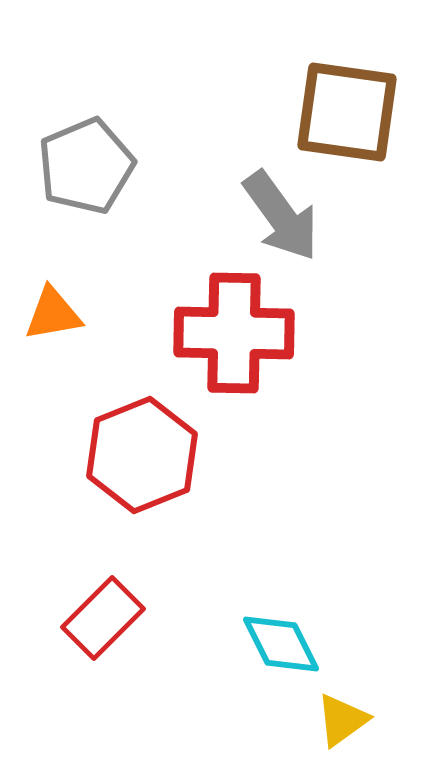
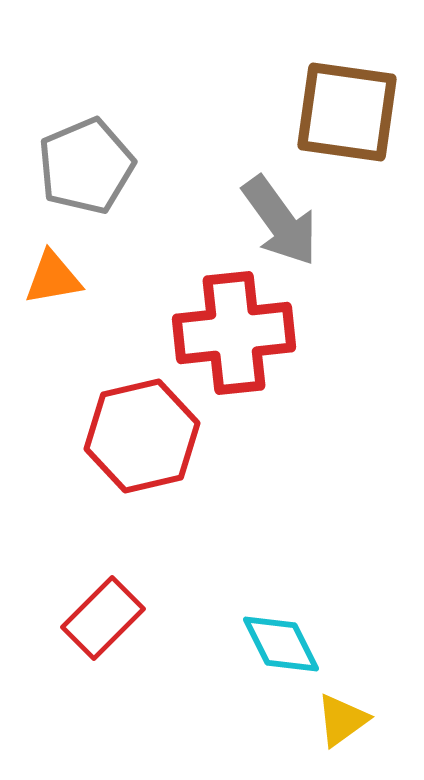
gray arrow: moved 1 px left, 5 px down
orange triangle: moved 36 px up
red cross: rotated 7 degrees counterclockwise
red hexagon: moved 19 px up; rotated 9 degrees clockwise
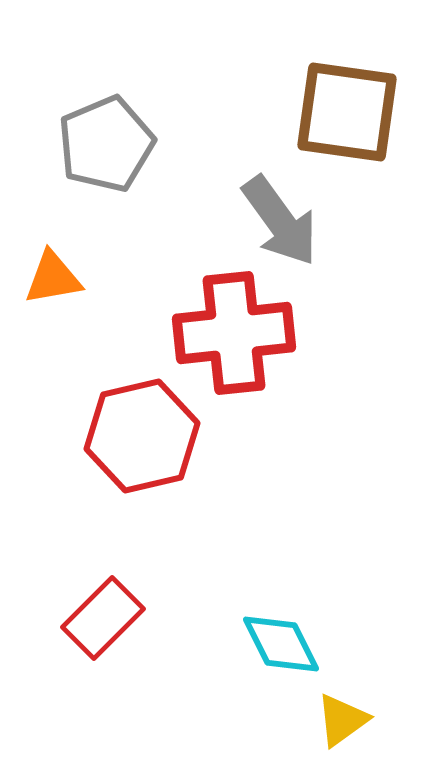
gray pentagon: moved 20 px right, 22 px up
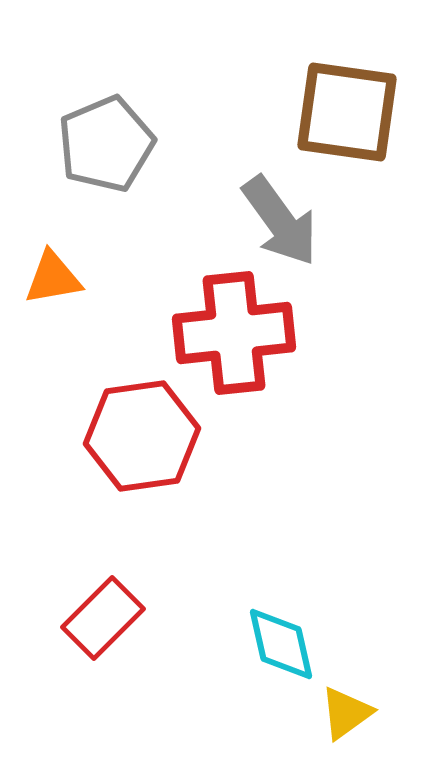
red hexagon: rotated 5 degrees clockwise
cyan diamond: rotated 14 degrees clockwise
yellow triangle: moved 4 px right, 7 px up
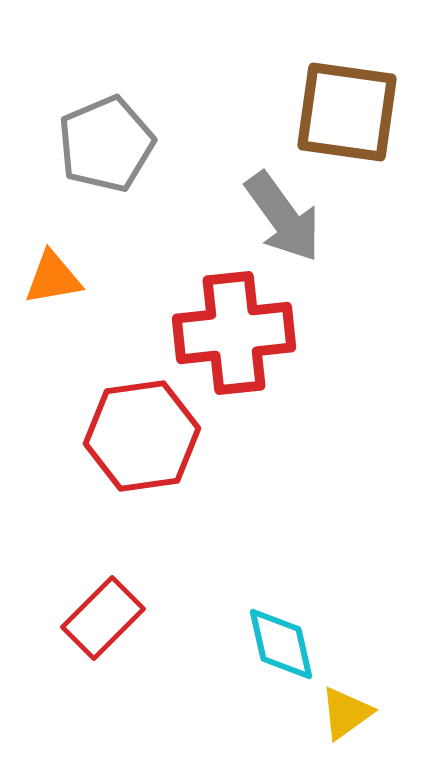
gray arrow: moved 3 px right, 4 px up
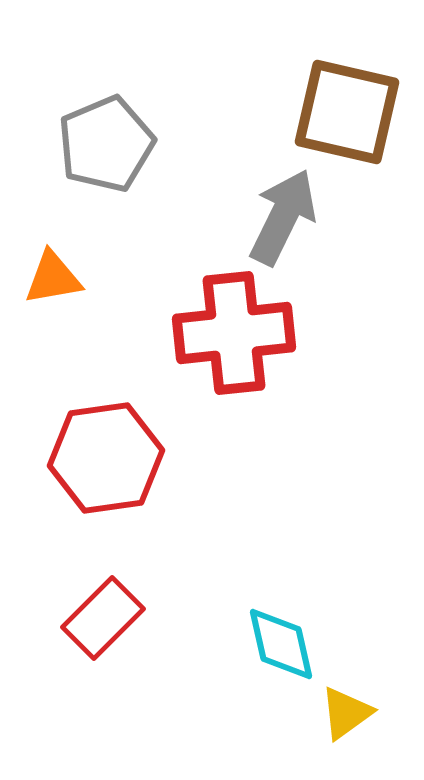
brown square: rotated 5 degrees clockwise
gray arrow: rotated 118 degrees counterclockwise
red hexagon: moved 36 px left, 22 px down
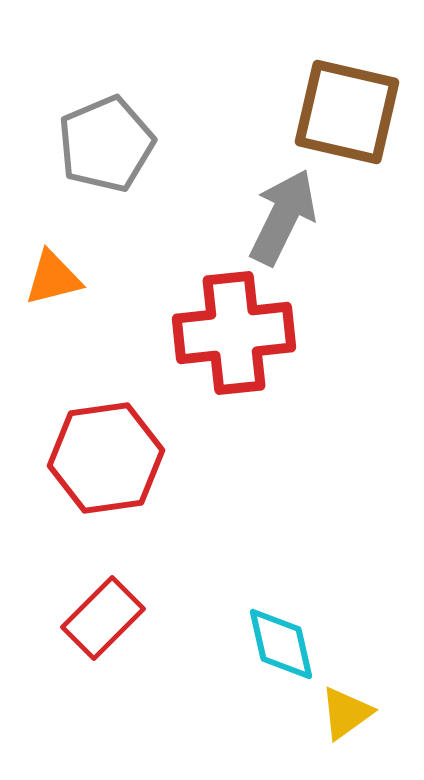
orange triangle: rotated 4 degrees counterclockwise
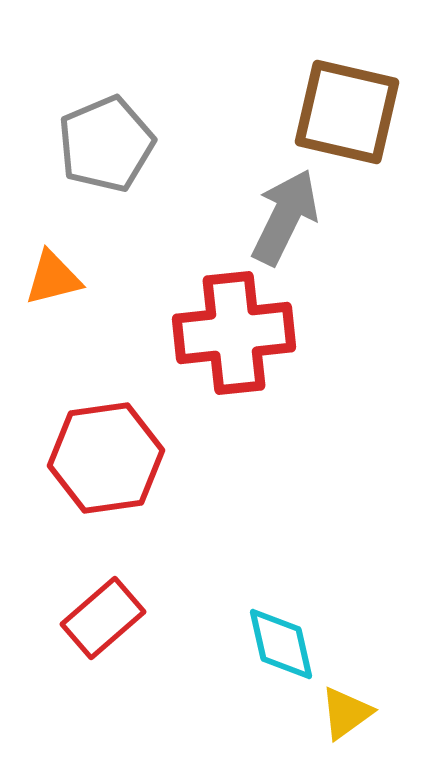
gray arrow: moved 2 px right
red rectangle: rotated 4 degrees clockwise
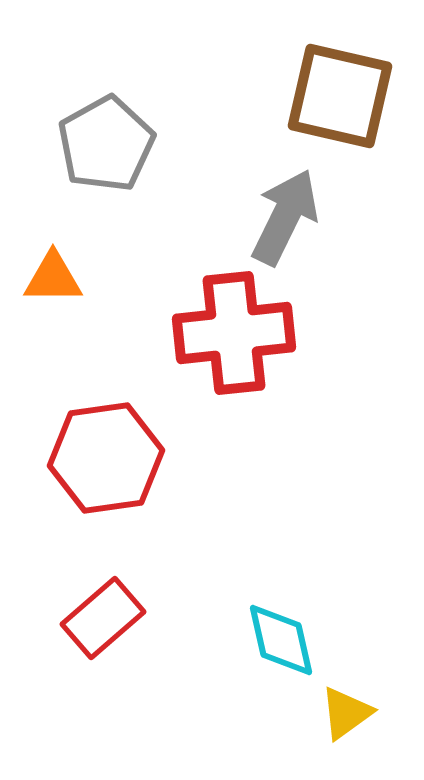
brown square: moved 7 px left, 16 px up
gray pentagon: rotated 6 degrees counterclockwise
orange triangle: rotated 14 degrees clockwise
cyan diamond: moved 4 px up
